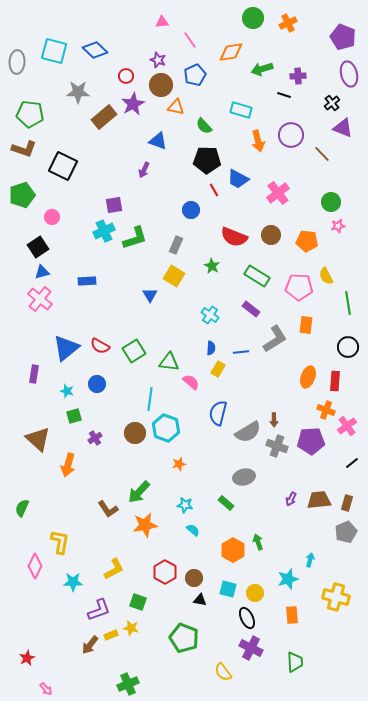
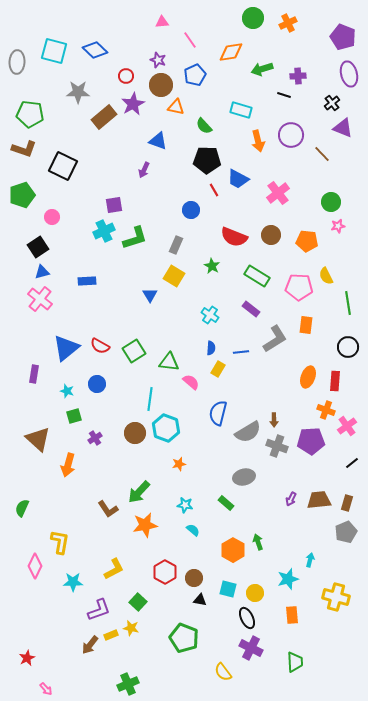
green square at (138, 602): rotated 24 degrees clockwise
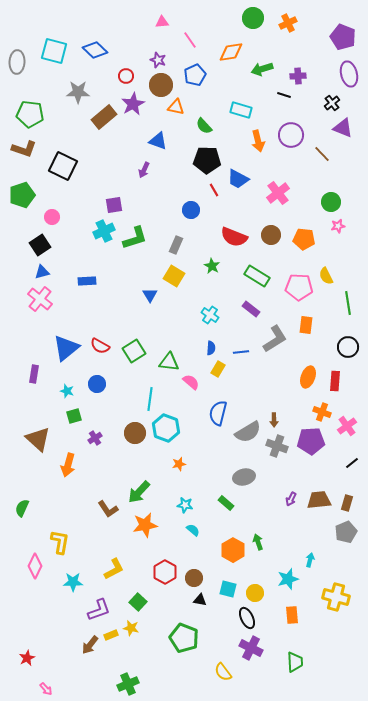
orange pentagon at (307, 241): moved 3 px left, 2 px up
black square at (38, 247): moved 2 px right, 2 px up
orange cross at (326, 410): moved 4 px left, 2 px down
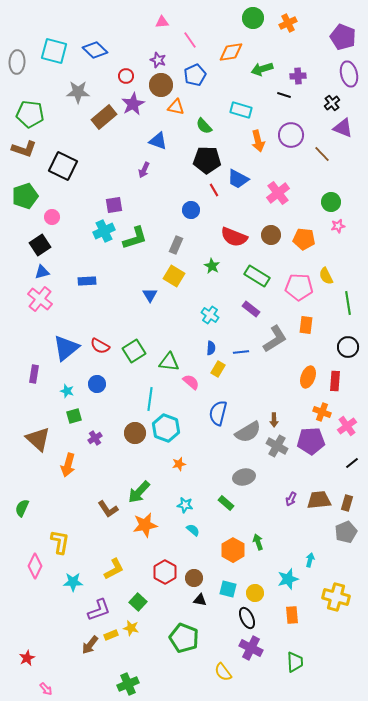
green pentagon at (22, 195): moved 3 px right, 1 px down
gray cross at (277, 446): rotated 10 degrees clockwise
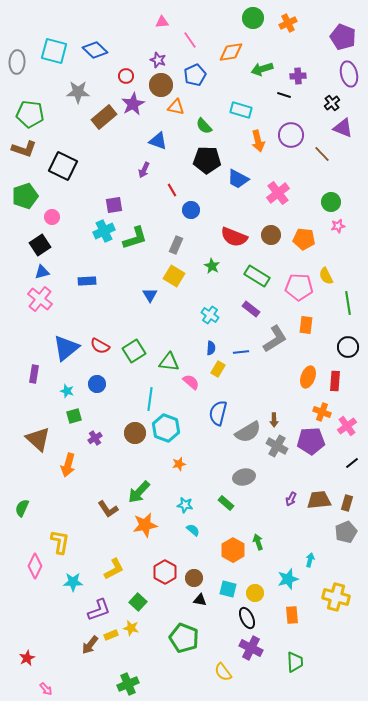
red line at (214, 190): moved 42 px left
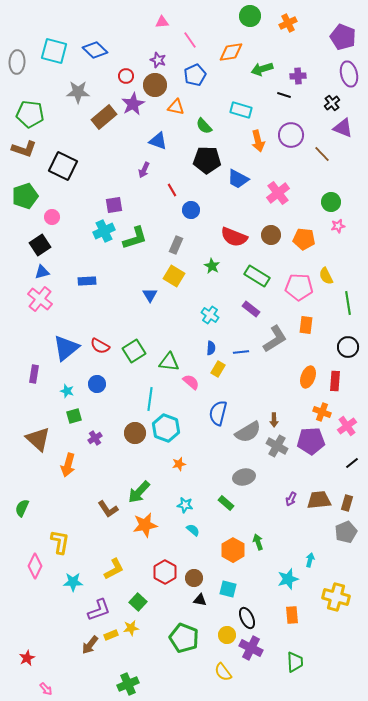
green circle at (253, 18): moved 3 px left, 2 px up
brown circle at (161, 85): moved 6 px left
yellow circle at (255, 593): moved 28 px left, 42 px down
yellow star at (131, 628): rotated 21 degrees counterclockwise
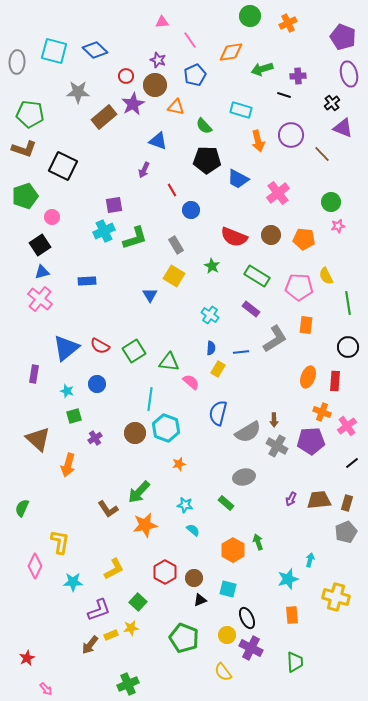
gray rectangle at (176, 245): rotated 54 degrees counterclockwise
black triangle at (200, 600): rotated 32 degrees counterclockwise
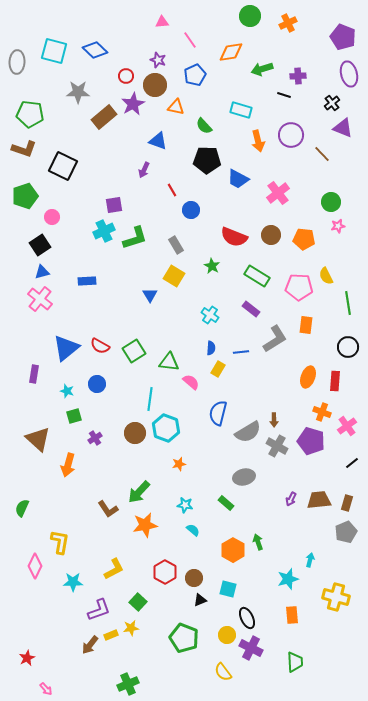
purple pentagon at (311, 441): rotated 20 degrees clockwise
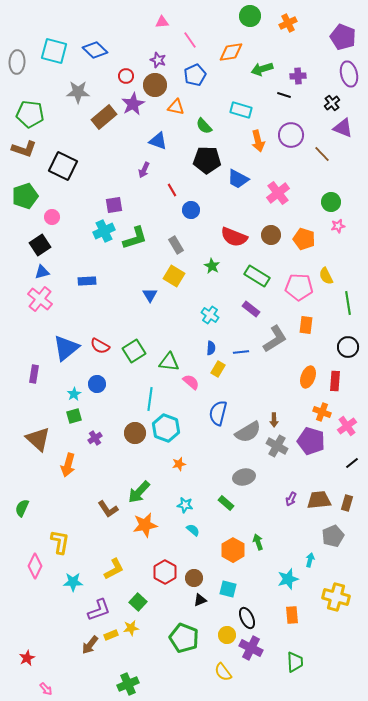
orange pentagon at (304, 239): rotated 10 degrees clockwise
cyan star at (67, 391): moved 7 px right, 3 px down; rotated 24 degrees clockwise
gray pentagon at (346, 532): moved 13 px left, 4 px down
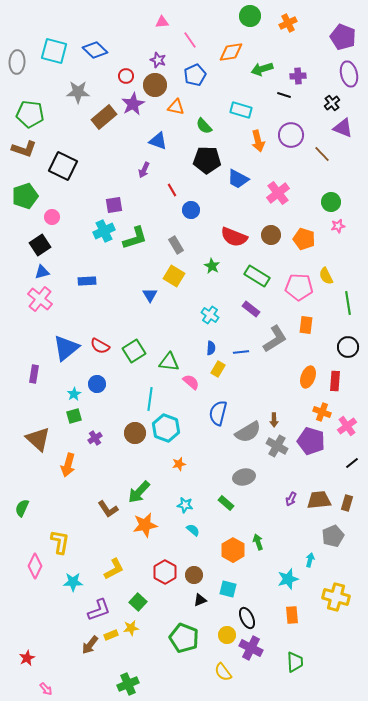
brown circle at (194, 578): moved 3 px up
